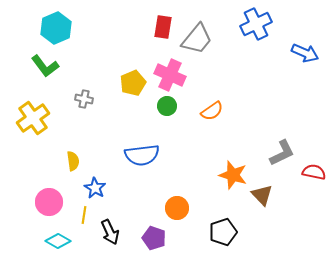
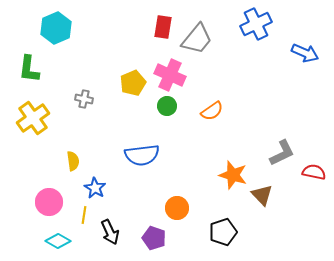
green L-shape: moved 16 px left, 3 px down; rotated 44 degrees clockwise
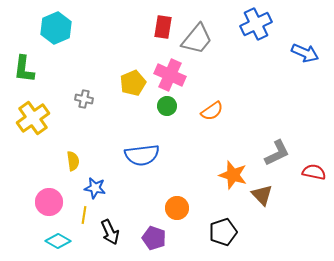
green L-shape: moved 5 px left
gray L-shape: moved 5 px left
blue star: rotated 20 degrees counterclockwise
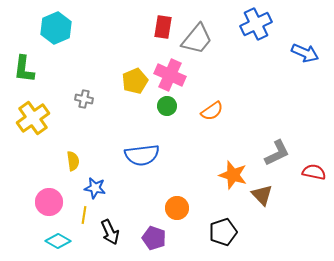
yellow pentagon: moved 2 px right, 2 px up
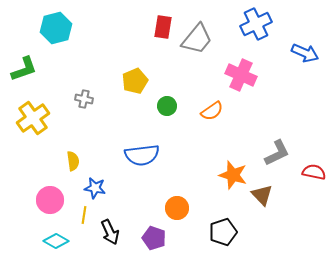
cyan hexagon: rotated 8 degrees clockwise
green L-shape: rotated 116 degrees counterclockwise
pink cross: moved 71 px right
pink circle: moved 1 px right, 2 px up
cyan diamond: moved 2 px left
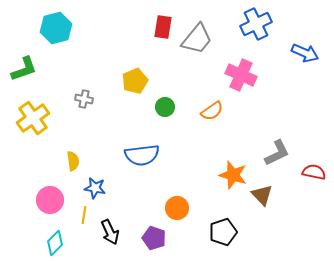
green circle: moved 2 px left, 1 px down
cyan diamond: moved 1 px left, 2 px down; rotated 75 degrees counterclockwise
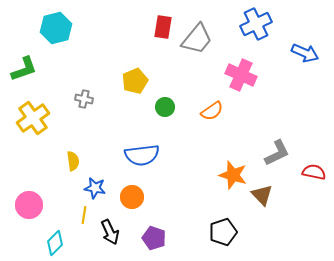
pink circle: moved 21 px left, 5 px down
orange circle: moved 45 px left, 11 px up
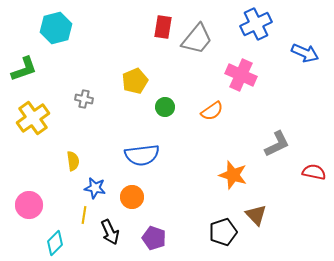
gray L-shape: moved 9 px up
brown triangle: moved 6 px left, 20 px down
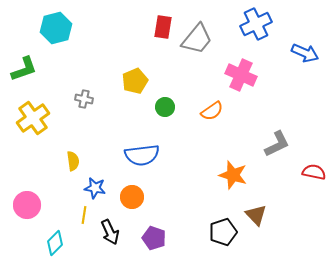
pink circle: moved 2 px left
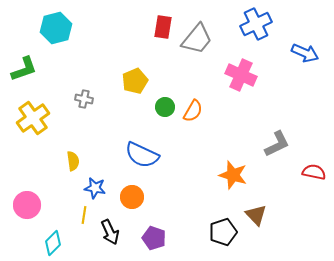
orange semicircle: moved 19 px left; rotated 25 degrees counterclockwise
blue semicircle: rotated 32 degrees clockwise
cyan diamond: moved 2 px left
